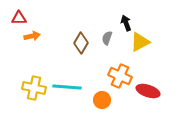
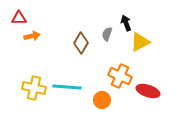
gray semicircle: moved 4 px up
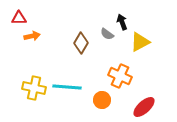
black arrow: moved 4 px left, 1 px up
gray semicircle: rotated 72 degrees counterclockwise
red ellipse: moved 4 px left, 16 px down; rotated 60 degrees counterclockwise
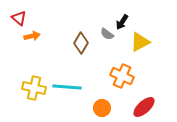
red triangle: rotated 42 degrees clockwise
black arrow: rotated 126 degrees counterclockwise
orange cross: moved 2 px right
orange circle: moved 8 px down
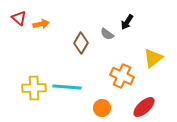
black arrow: moved 5 px right
orange arrow: moved 9 px right, 12 px up
yellow triangle: moved 13 px right, 16 px down; rotated 10 degrees counterclockwise
yellow cross: rotated 15 degrees counterclockwise
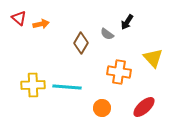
yellow triangle: rotated 35 degrees counterclockwise
orange cross: moved 3 px left, 4 px up; rotated 15 degrees counterclockwise
yellow cross: moved 1 px left, 3 px up
